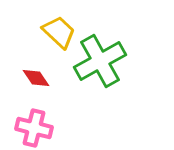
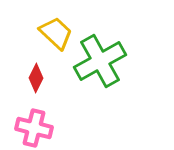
yellow trapezoid: moved 3 px left, 1 px down
red diamond: rotated 60 degrees clockwise
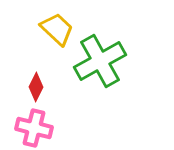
yellow trapezoid: moved 1 px right, 4 px up
red diamond: moved 9 px down
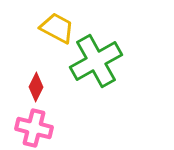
yellow trapezoid: moved 1 px up; rotated 15 degrees counterclockwise
green cross: moved 4 px left
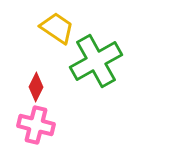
yellow trapezoid: rotated 6 degrees clockwise
pink cross: moved 2 px right, 3 px up
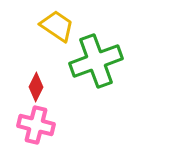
yellow trapezoid: moved 2 px up
green cross: rotated 9 degrees clockwise
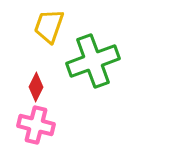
yellow trapezoid: moved 8 px left; rotated 105 degrees counterclockwise
green cross: moved 3 px left
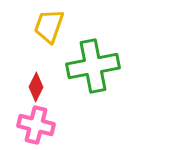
green cross: moved 5 px down; rotated 9 degrees clockwise
